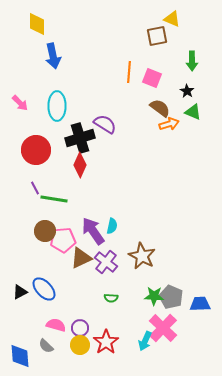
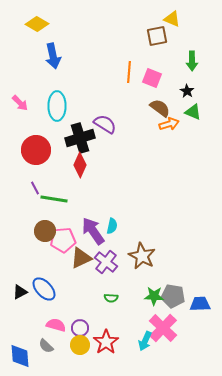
yellow diamond: rotated 60 degrees counterclockwise
gray pentagon: moved 2 px right, 1 px up; rotated 15 degrees counterclockwise
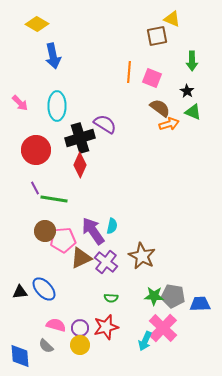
black triangle: rotated 21 degrees clockwise
red star: moved 15 px up; rotated 20 degrees clockwise
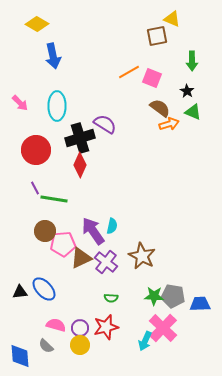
orange line: rotated 55 degrees clockwise
pink pentagon: moved 4 px down
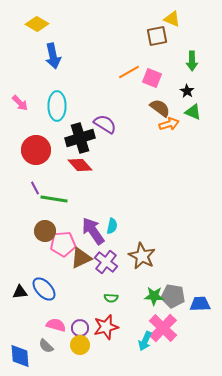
red diamond: rotated 65 degrees counterclockwise
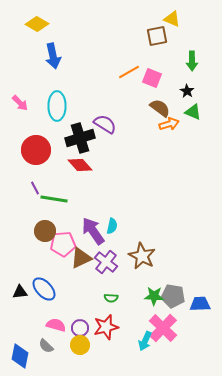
blue diamond: rotated 15 degrees clockwise
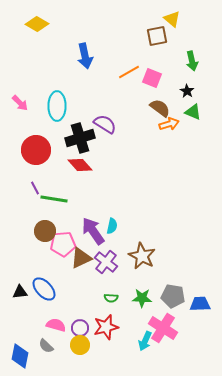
yellow triangle: rotated 18 degrees clockwise
blue arrow: moved 32 px right
green arrow: rotated 12 degrees counterclockwise
green star: moved 12 px left, 2 px down
pink cross: rotated 12 degrees counterclockwise
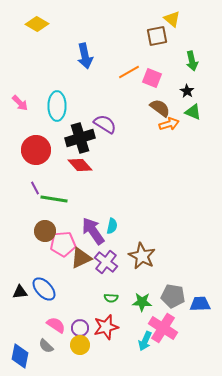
green star: moved 4 px down
pink semicircle: rotated 18 degrees clockwise
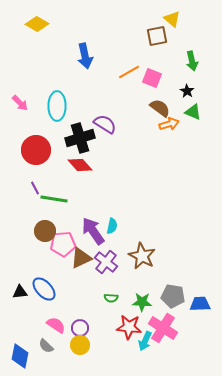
red star: moved 23 px right; rotated 20 degrees clockwise
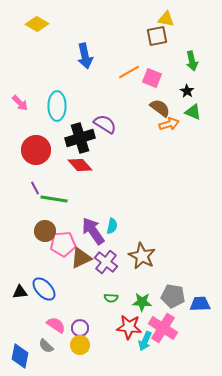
yellow triangle: moved 6 px left; rotated 30 degrees counterclockwise
